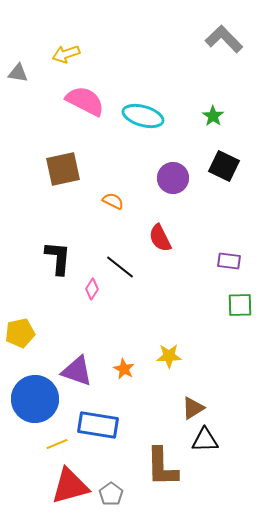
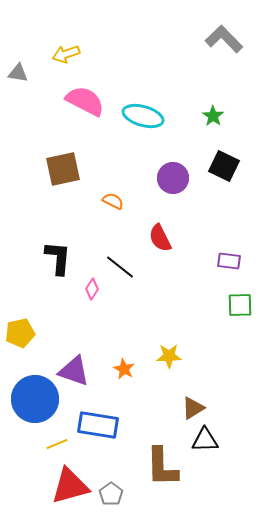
purple triangle: moved 3 px left
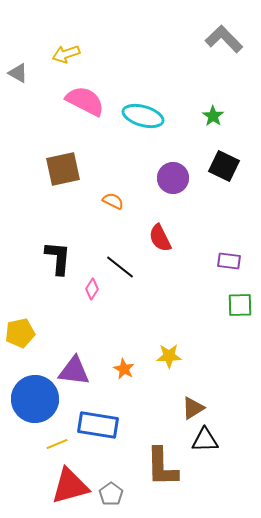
gray triangle: rotated 20 degrees clockwise
purple triangle: rotated 12 degrees counterclockwise
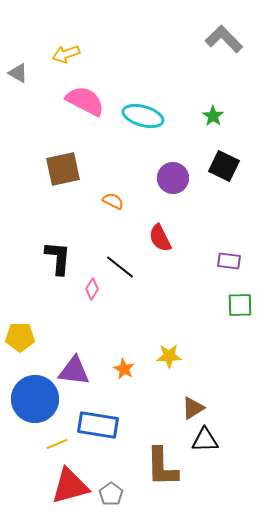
yellow pentagon: moved 4 px down; rotated 12 degrees clockwise
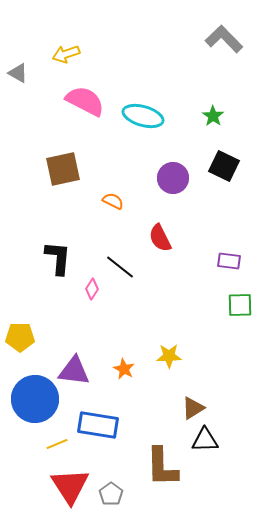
red triangle: rotated 48 degrees counterclockwise
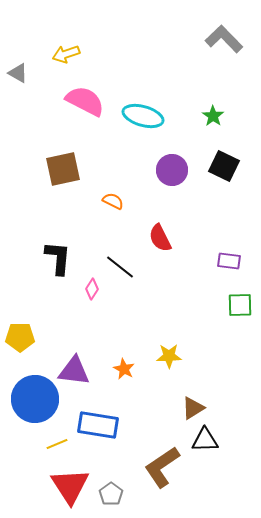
purple circle: moved 1 px left, 8 px up
brown L-shape: rotated 57 degrees clockwise
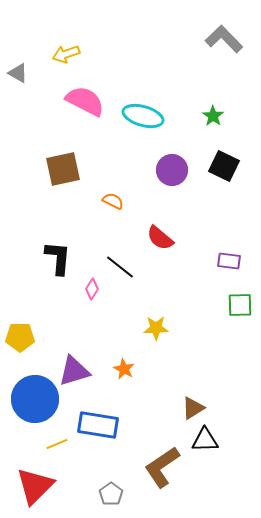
red semicircle: rotated 24 degrees counterclockwise
yellow star: moved 13 px left, 28 px up
purple triangle: rotated 24 degrees counterclockwise
red triangle: moved 35 px left; rotated 18 degrees clockwise
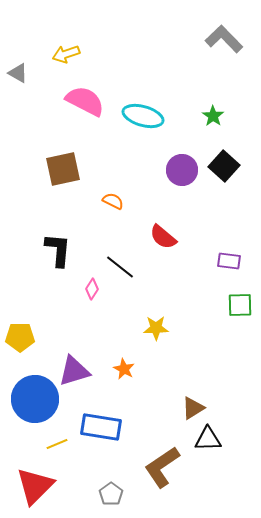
black square: rotated 16 degrees clockwise
purple circle: moved 10 px right
red semicircle: moved 3 px right, 1 px up
black L-shape: moved 8 px up
blue rectangle: moved 3 px right, 2 px down
black triangle: moved 3 px right, 1 px up
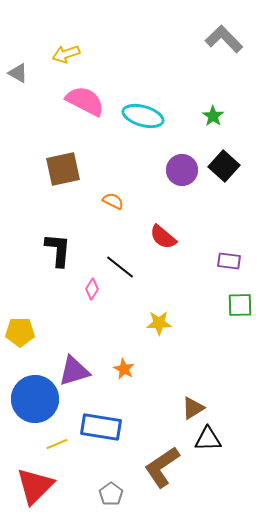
yellow star: moved 3 px right, 5 px up
yellow pentagon: moved 5 px up
